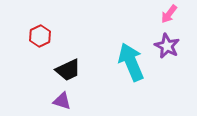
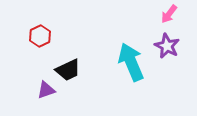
purple triangle: moved 16 px left, 11 px up; rotated 36 degrees counterclockwise
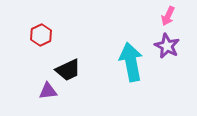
pink arrow: moved 1 px left, 2 px down; rotated 12 degrees counterclockwise
red hexagon: moved 1 px right, 1 px up
cyan arrow: rotated 12 degrees clockwise
purple triangle: moved 2 px right, 1 px down; rotated 12 degrees clockwise
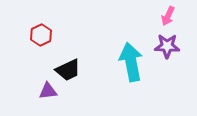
purple star: rotated 25 degrees counterclockwise
